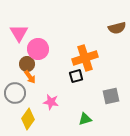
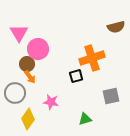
brown semicircle: moved 1 px left, 1 px up
orange cross: moved 7 px right
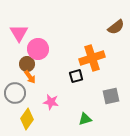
brown semicircle: rotated 24 degrees counterclockwise
yellow diamond: moved 1 px left
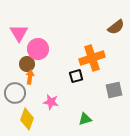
orange arrow: rotated 136 degrees counterclockwise
gray square: moved 3 px right, 6 px up
yellow diamond: rotated 15 degrees counterclockwise
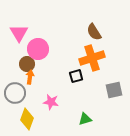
brown semicircle: moved 22 px left, 5 px down; rotated 96 degrees clockwise
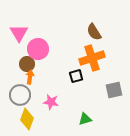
gray circle: moved 5 px right, 2 px down
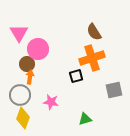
yellow diamond: moved 4 px left, 1 px up
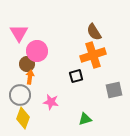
pink circle: moved 1 px left, 2 px down
orange cross: moved 1 px right, 3 px up
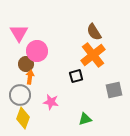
orange cross: rotated 20 degrees counterclockwise
brown circle: moved 1 px left
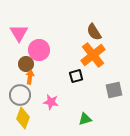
pink circle: moved 2 px right, 1 px up
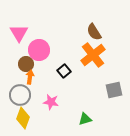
black square: moved 12 px left, 5 px up; rotated 24 degrees counterclockwise
